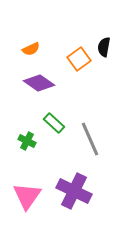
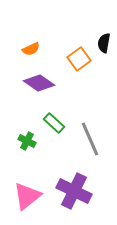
black semicircle: moved 4 px up
pink triangle: rotated 16 degrees clockwise
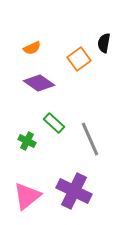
orange semicircle: moved 1 px right, 1 px up
